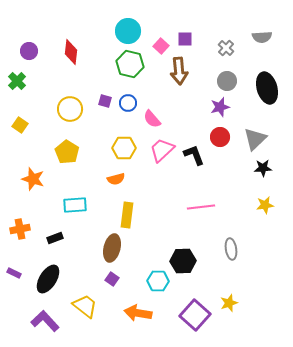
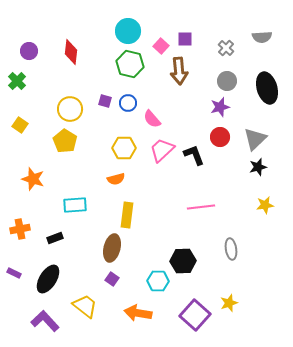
yellow pentagon at (67, 152): moved 2 px left, 11 px up
black star at (263, 168): moved 5 px left, 1 px up; rotated 12 degrees counterclockwise
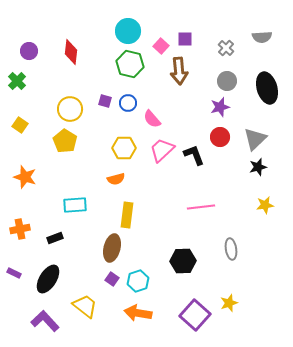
orange star at (33, 179): moved 8 px left, 2 px up
cyan hexagon at (158, 281): moved 20 px left; rotated 20 degrees counterclockwise
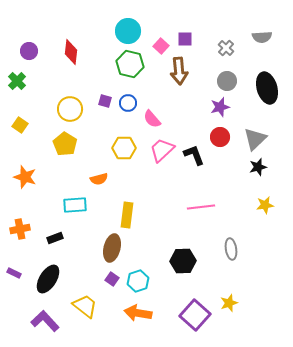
yellow pentagon at (65, 141): moved 3 px down
orange semicircle at (116, 179): moved 17 px left
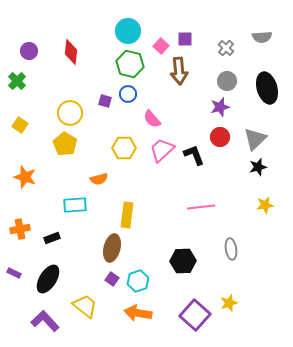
blue circle at (128, 103): moved 9 px up
yellow circle at (70, 109): moved 4 px down
black rectangle at (55, 238): moved 3 px left
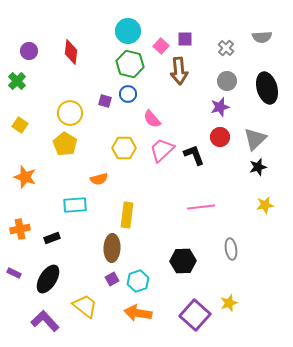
brown ellipse at (112, 248): rotated 12 degrees counterclockwise
purple square at (112, 279): rotated 24 degrees clockwise
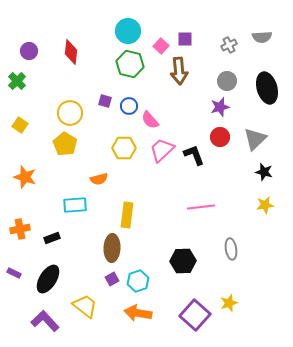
gray cross at (226, 48): moved 3 px right, 3 px up; rotated 21 degrees clockwise
blue circle at (128, 94): moved 1 px right, 12 px down
pink semicircle at (152, 119): moved 2 px left, 1 px down
black star at (258, 167): moved 6 px right, 5 px down; rotated 30 degrees clockwise
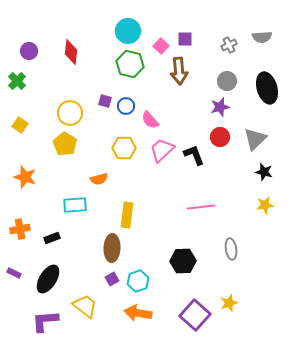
blue circle at (129, 106): moved 3 px left
purple L-shape at (45, 321): rotated 52 degrees counterclockwise
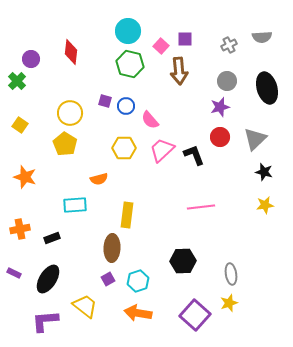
purple circle at (29, 51): moved 2 px right, 8 px down
gray ellipse at (231, 249): moved 25 px down
purple square at (112, 279): moved 4 px left
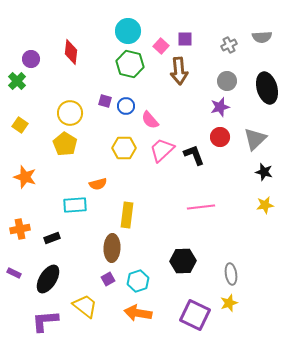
orange semicircle at (99, 179): moved 1 px left, 5 px down
purple square at (195, 315): rotated 16 degrees counterclockwise
